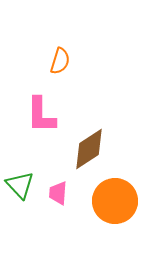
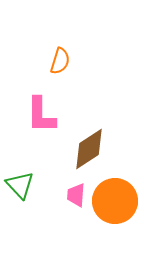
pink trapezoid: moved 18 px right, 2 px down
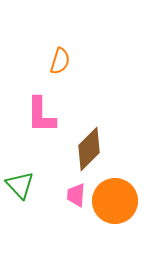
brown diamond: rotated 12 degrees counterclockwise
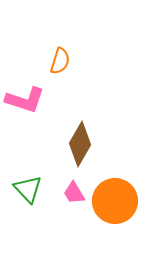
pink L-shape: moved 16 px left, 15 px up; rotated 72 degrees counterclockwise
brown diamond: moved 9 px left, 5 px up; rotated 15 degrees counterclockwise
green triangle: moved 8 px right, 4 px down
pink trapezoid: moved 2 px left, 2 px up; rotated 35 degrees counterclockwise
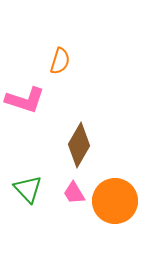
brown diamond: moved 1 px left, 1 px down
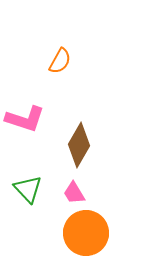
orange semicircle: rotated 12 degrees clockwise
pink L-shape: moved 19 px down
orange circle: moved 29 px left, 32 px down
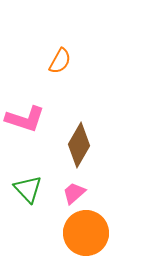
pink trapezoid: rotated 80 degrees clockwise
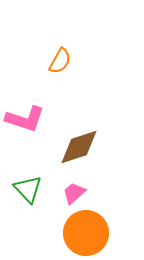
brown diamond: moved 2 px down; rotated 42 degrees clockwise
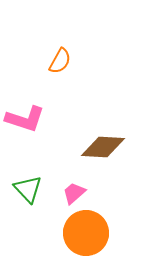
brown diamond: moved 24 px right; rotated 21 degrees clockwise
